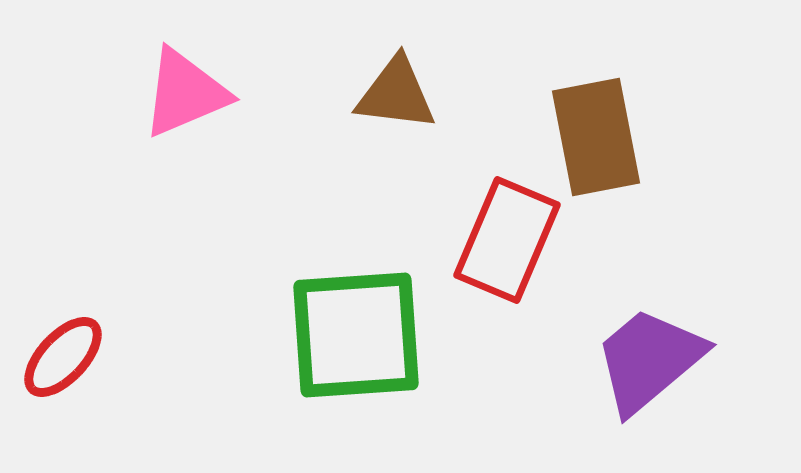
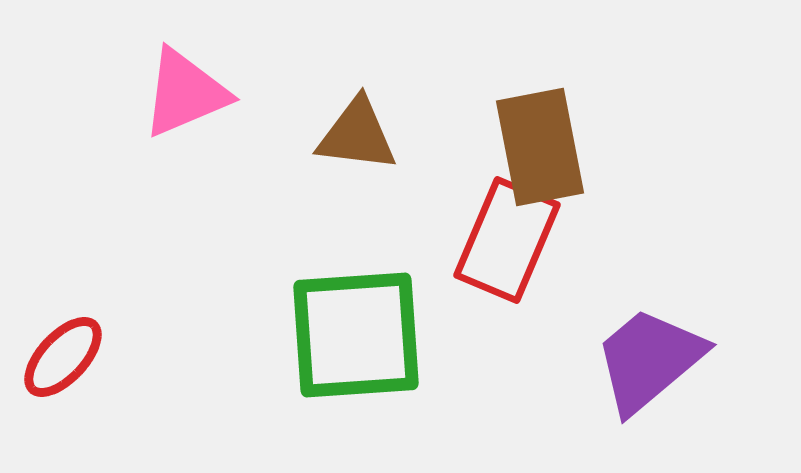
brown triangle: moved 39 px left, 41 px down
brown rectangle: moved 56 px left, 10 px down
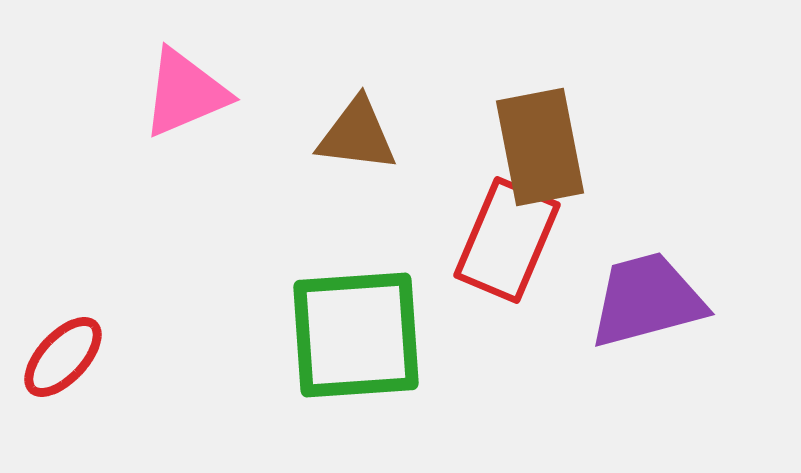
purple trapezoid: moved 2 px left, 60 px up; rotated 25 degrees clockwise
